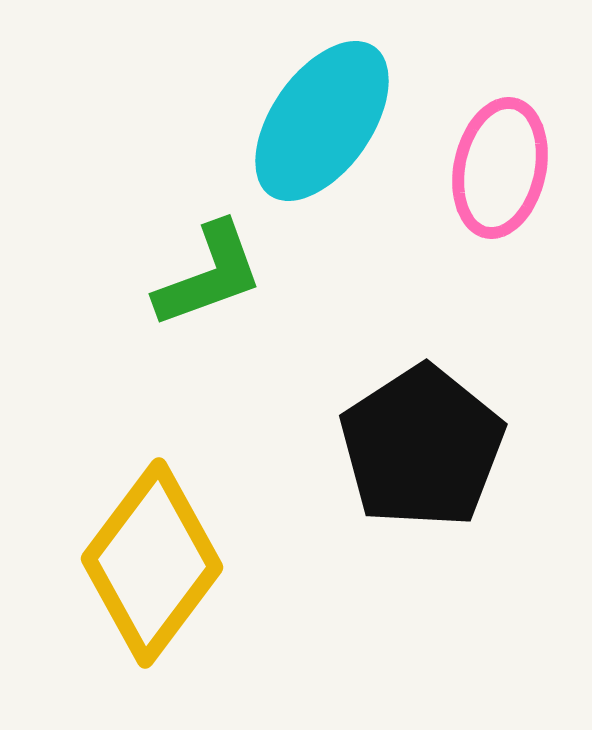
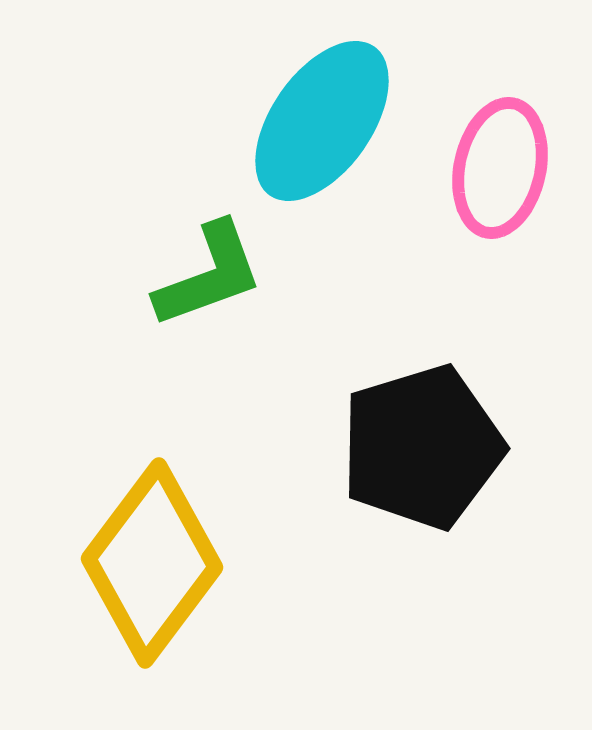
black pentagon: rotated 16 degrees clockwise
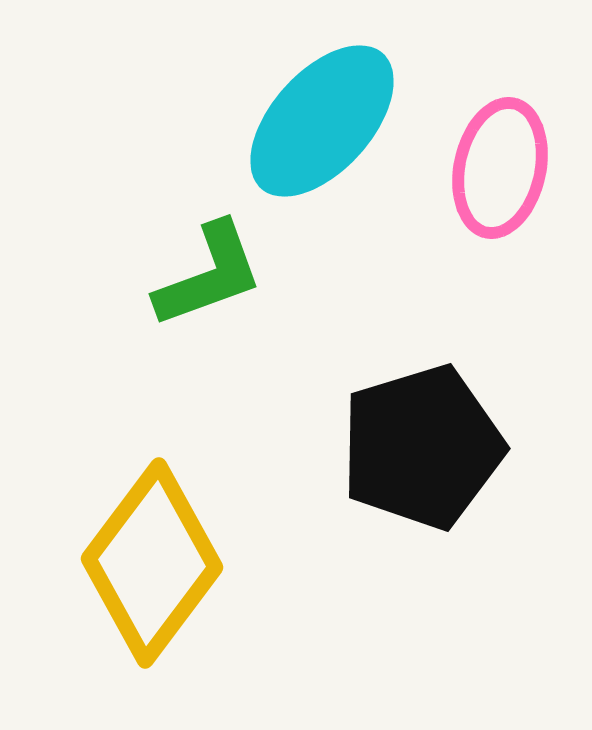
cyan ellipse: rotated 7 degrees clockwise
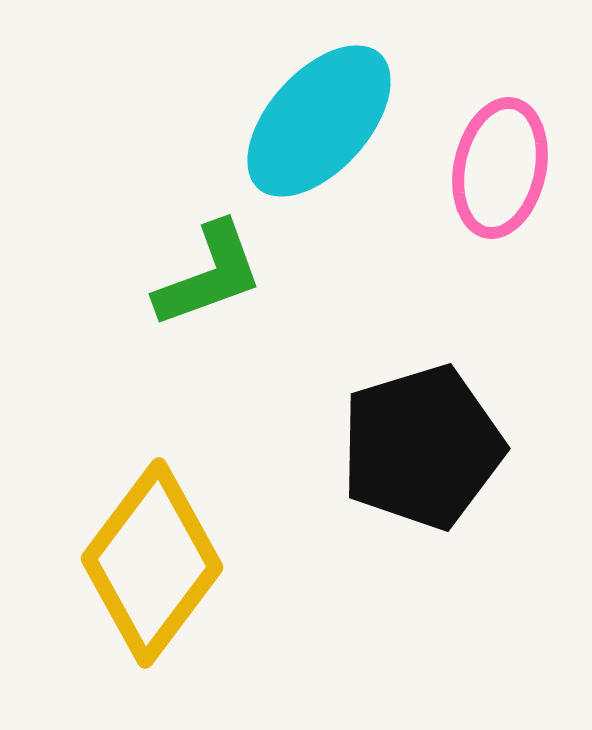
cyan ellipse: moved 3 px left
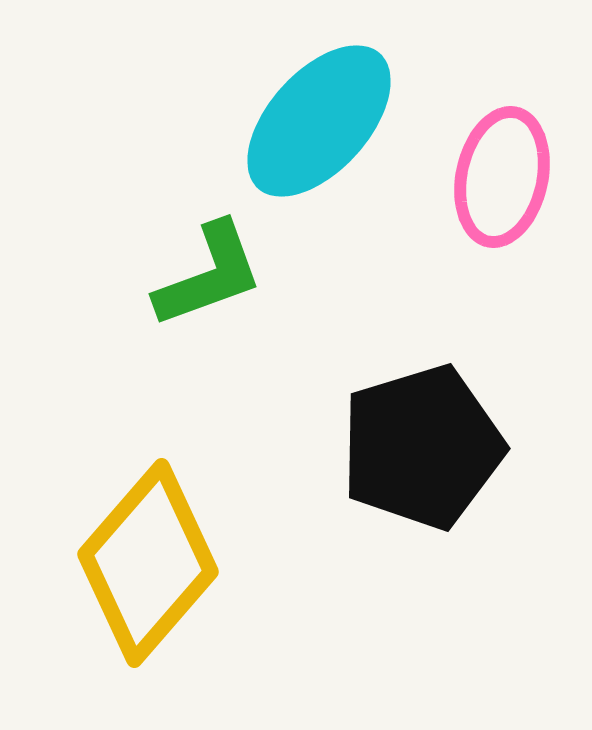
pink ellipse: moved 2 px right, 9 px down
yellow diamond: moved 4 px left; rotated 4 degrees clockwise
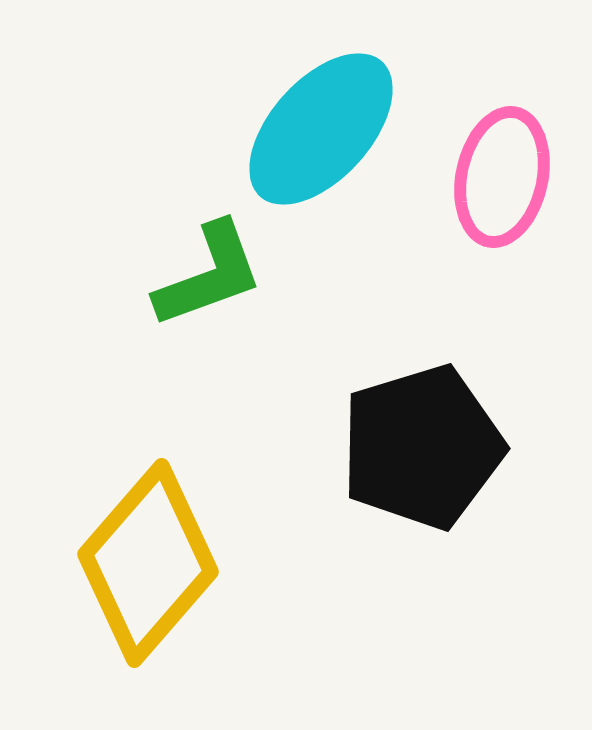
cyan ellipse: moved 2 px right, 8 px down
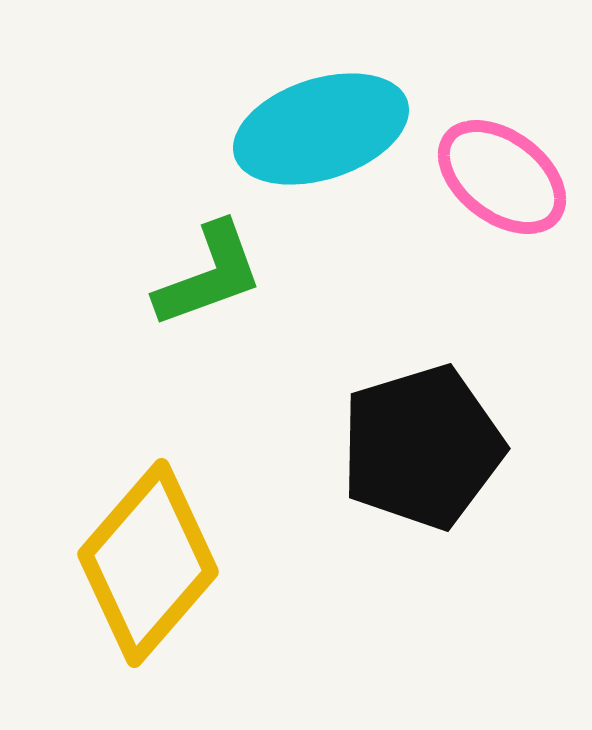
cyan ellipse: rotated 30 degrees clockwise
pink ellipse: rotated 65 degrees counterclockwise
